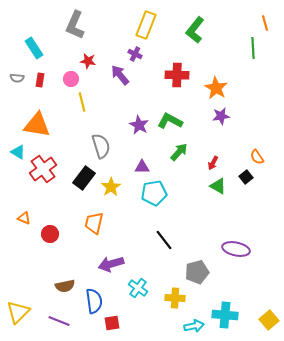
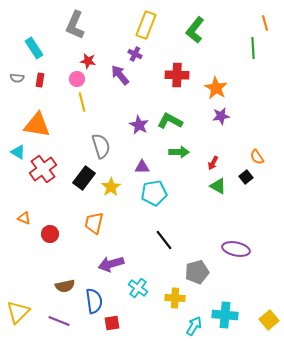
pink circle at (71, 79): moved 6 px right
green arrow at (179, 152): rotated 48 degrees clockwise
cyan arrow at (194, 326): rotated 48 degrees counterclockwise
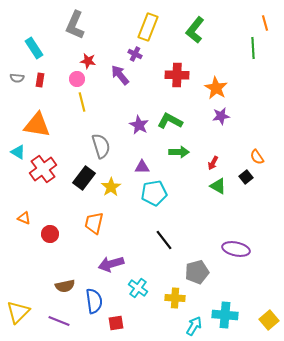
yellow rectangle at (146, 25): moved 2 px right, 2 px down
red square at (112, 323): moved 4 px right
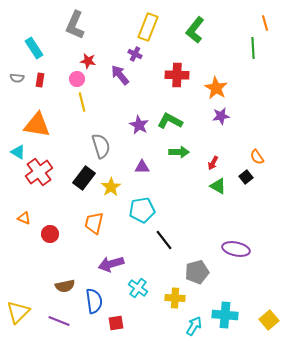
red cross at (43, 169): moved 4 px left, 3 px down
cyan pentagon at (154, 193): moved 12 px left, 17 px down
